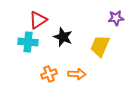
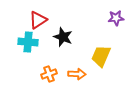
yellow trapezoid: moved 1 px right, 10 px down
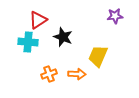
purple star: moved 1 px left, 2 px up
yellow trapezoid: moved 3 px left
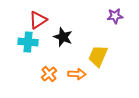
orange cross: rotated 21 degrees counterclockwise
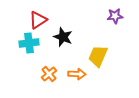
cyan cross: moved 1 px right, 1 px down; rotated 12 degrees counterclockwise
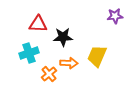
red triangle: moved 4 px down; rotated 36 degrees clockwise
black star: rotated 24 degrees counterclockwise
cyan cross: moved 10 px down; rotated 12 degrees counterclockwise
yellow trapezoid: moved 1 px left
orange arrow: moved 8 px left, 11 px up
